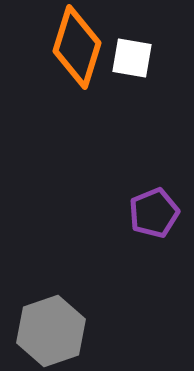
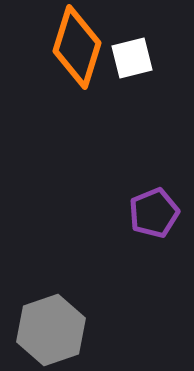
white square: rotated 24 degrees counterclockwise
gray hexagon: moved 1 px up
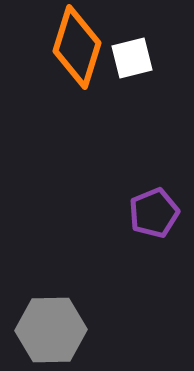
gray hexagon: rotated 18 degrees clockwise
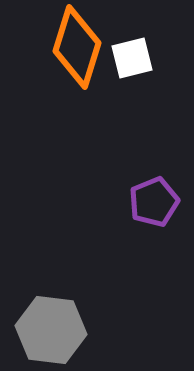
purple pentagon: moved 11 px up
gray hexagon: rotated 8 degrees clockwise
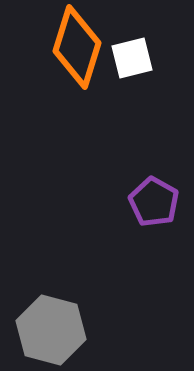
purple pentagon: rotated 21 degrees counterclockwise
gray hexagon: rotated 8 degrees clockwise
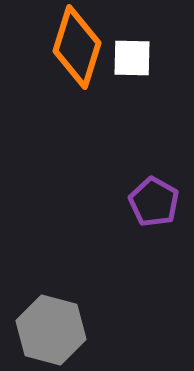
white square: rotated 15 degrees clockwise
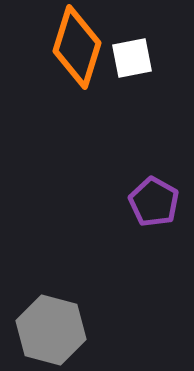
white square: rotated 12 degrees counterclockwise
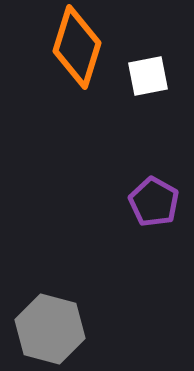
white square: moved 16 px right, 18 px down
gray hexagon: moved 1 px left, 1 px up
